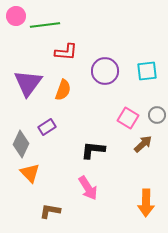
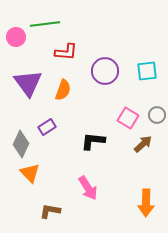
pink circle: moved 21 px down
green line: moved 1 px up
purple triangle: rotated 12 degrees counterclockwise
black L-shape: moved 9 px up
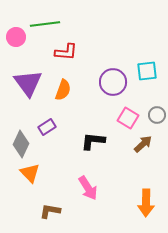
purple circle: moved 8 px right, 11 px down
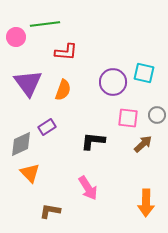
cyan square: moved 3 px left, 2 px down; rotated 20 degrees clockwise
pink square: rotated 25 degrees counterclockwise
gray diamond: rotated 40 degrees clockwise
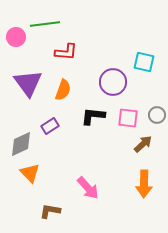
cyan square: moved 11 px up
purple rectangle: moved 3 px right, 1 px up
black L-shape: moved 25 px up
pink arrow: rotated 10 degrees counterclockwise
orange arrow: moved 2 px left, 19 px up
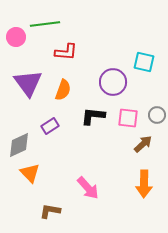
gray diamond: moved 2 px left, 1 px down
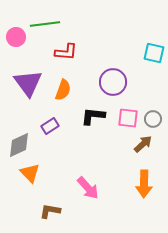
cyan square: moved 10 px right, 9 px up
gray circle: moved 4 px left, 4 px down
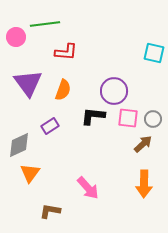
purple circle: moved 1 px right, 9 px down
orange triangle: rotated 20 degrees clockwise
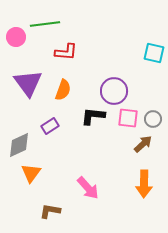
orange triangle: moved 1 px right
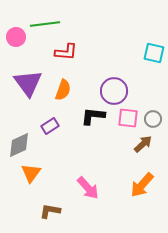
orange arrow: moved 2 px left, 1 px down; rotated 40 degrees clockwise
